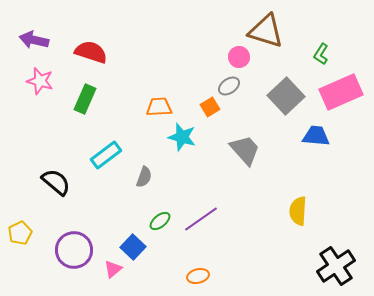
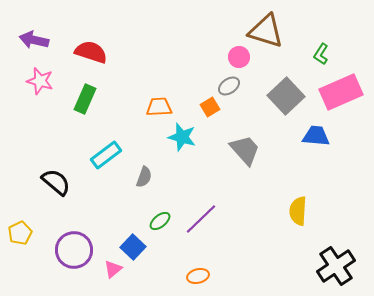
purple line: rotated 9 degrees counterclockwise
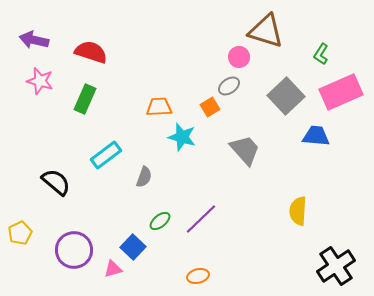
pink triangle: rotated 24 degrees clockwise
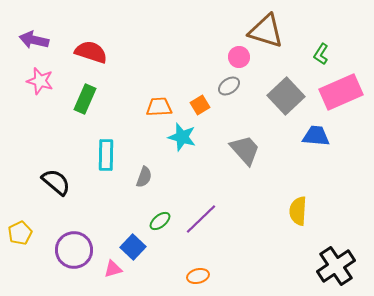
orange square: moved 10 px left, 2 px up
cyan rectangle: rotated 52 degrees counterclockwise
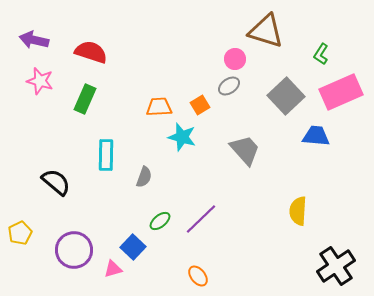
pink circle: moved 4 px left, 2 px down
orange ellipse: rotated 65 degrees clockwise
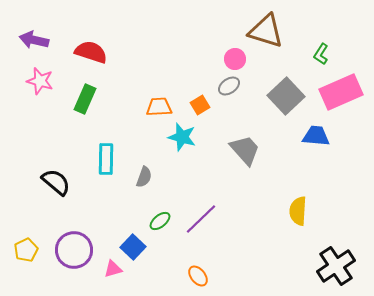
cyan rectangle: moved 4 px down
yellow pentagon: moved 6 px right, 17 px down
